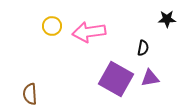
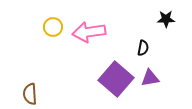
black star: moved 1 px left
yellow circle: moved 1 px right, 1 px down
purple square: rotated 12 degrees clockwise
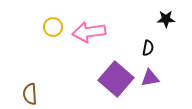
black semicircle: moved 5 px right
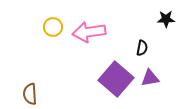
black semicircle: moved 6 px left
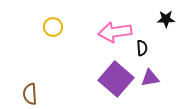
pink arrow: moved 26 px right
black semicircle: rotated 14 degrees counterclockwise
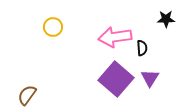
pink arrow: moved 5 px down
purple triangle: rotated 48 degrees counterclockwise
brown semicircle: moved 3 px left, 1 px down; rotated 40 degrees clockwise
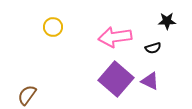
black star: moved 1 px right, 2 px down
black semicircle: moved 11 px right; rotated 77 degrees clockwise
purple triangle: moved 3 px down; rotated 36 degrees counterclockwise
